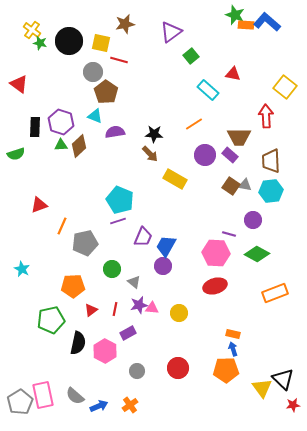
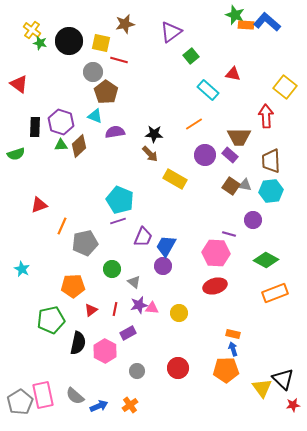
green diamond at (257, 254): moved 9 px right, 6 px down
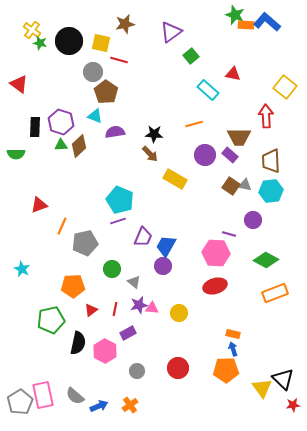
orange line at (194, 124): rotated 18 degrees clockwise
green semicircle at (16, 154): rotated 18 degrees clockwise
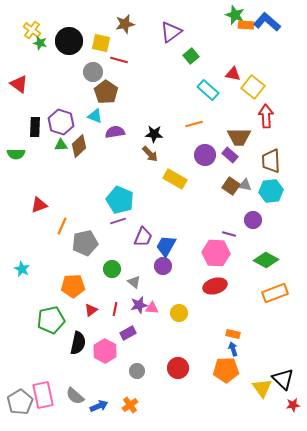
yellow square at (285, 87): moved 32 px left
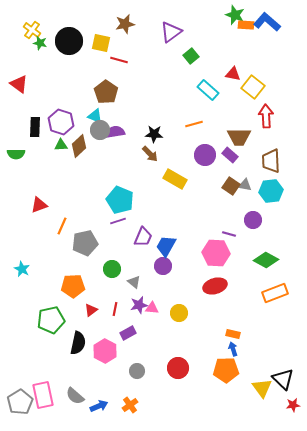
gray circle at (93, 72): moved 7 px right, 58 px down
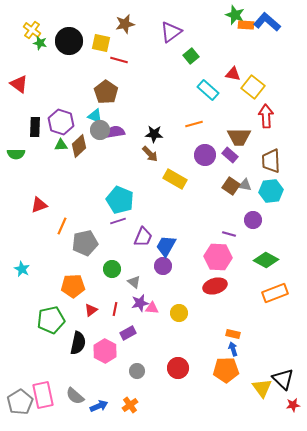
pink hexagon at (216, 253): moved 2 px right, 4 px down
purple star at (139, 305): moved 1 px right, 2 px up
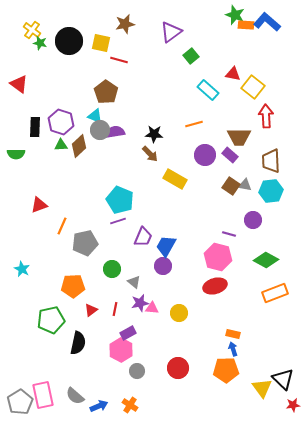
pink hexagon at (218, 257): rotated 12 degrees clockwise
pink hexagon at (105, 351): moved 16 px right, 1 px up
orange cross at (130, 405): rotated 21 degrees counterclockwise
